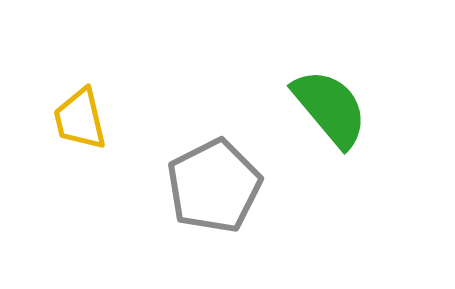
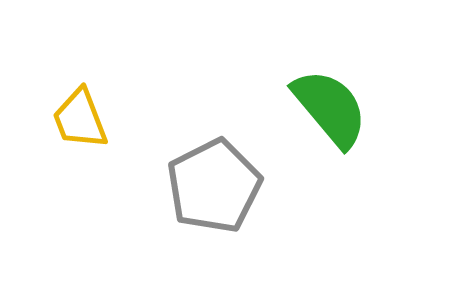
yellow trapezoid: rotated 8 degrees counterclockwise
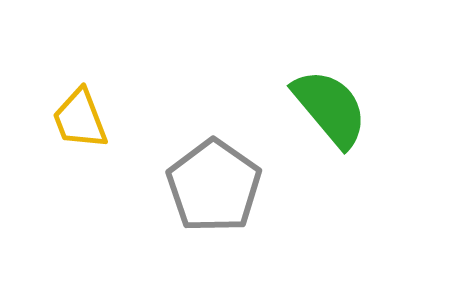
gray pentagon: rotated 10 degrees counterclockwise
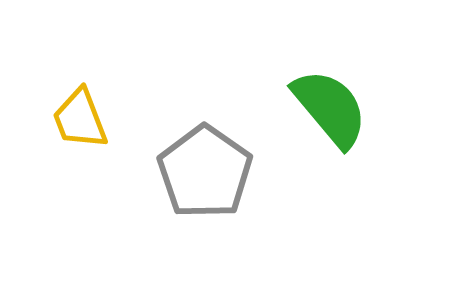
gray pentagon: moved 9 px left, 14 px up
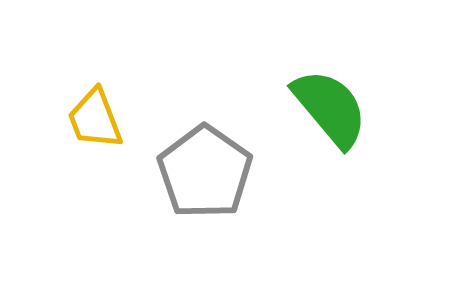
yellow trapezoid: moved 15 px right
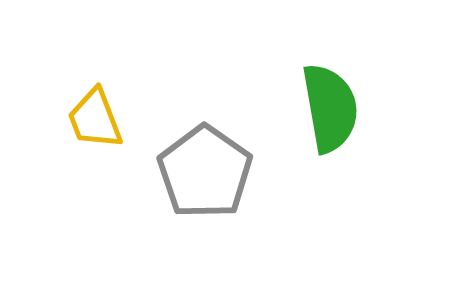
green semicircle: rotated 30 degrees clockwise
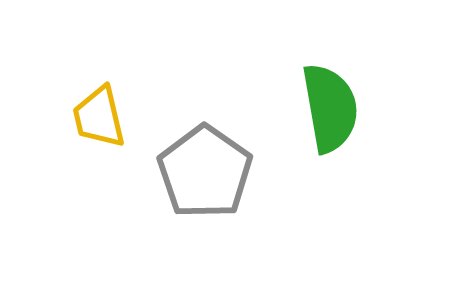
yellow trapezoid: moved 4 px right, 2 px up; rotated 8 degrees clockwise
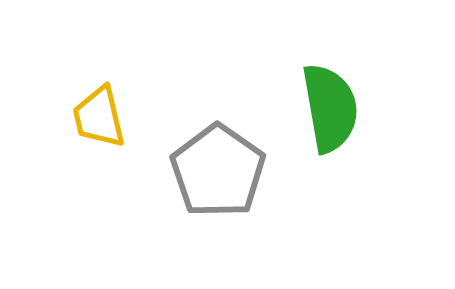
gray pentagon: moved 13 px right, 1 px up
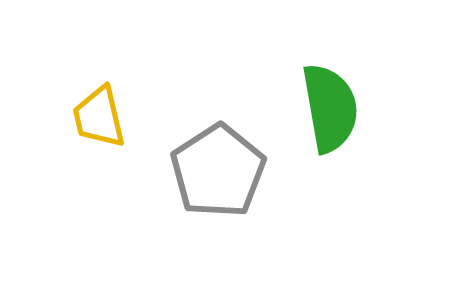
gray pentagon: rotated 4 degrees clockwise
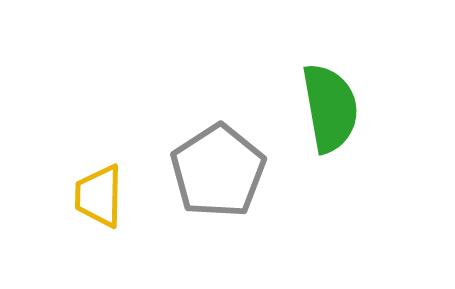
yellow trapezoid: moved 79 px down; rotated 14 degrees clockwise
